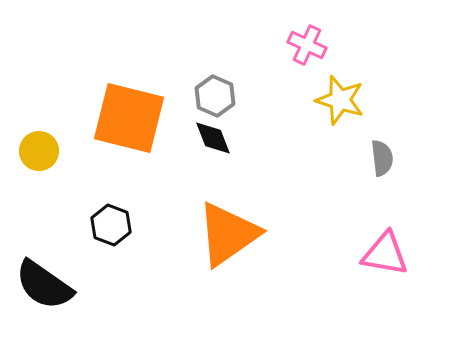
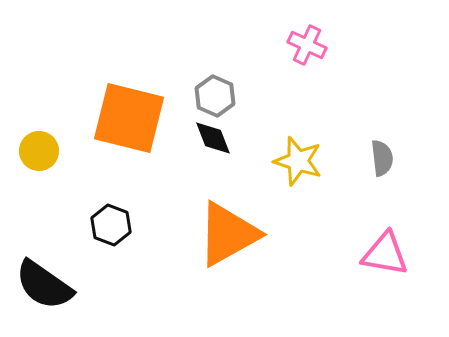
yellow star: moved 42 px left, 61 px down
orange triangle: rotated 6 degrees clockwise
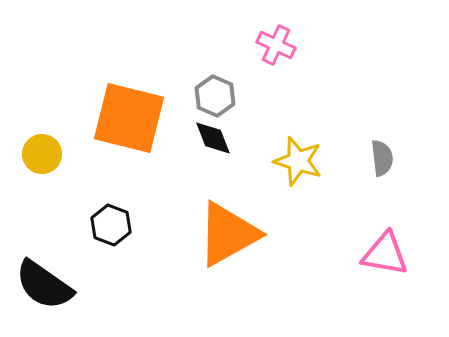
pink cross: moved 31 px left
yellow circle: moved 3 px right, 3 px down
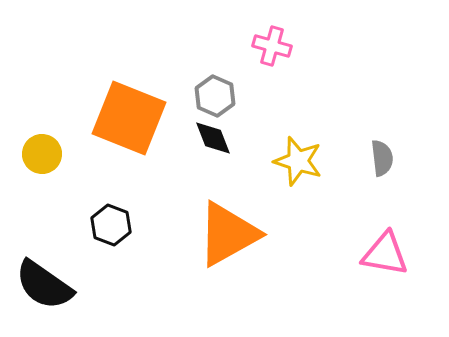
pink cross: moved 4 px left, 1 px down; rotated 9 degrees counterclockwise
orange square: rotated 8 degrees clockwise
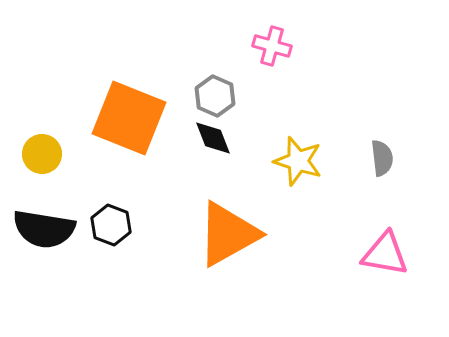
black semicircle: moved 56 px up; rotated 26 degrees counterclockwise
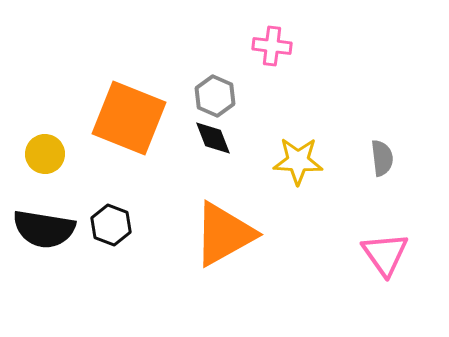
pink cross: rotated 9 degrees counterclockwise
yellow circle: moved 3 px right
yellow star: rotated 15 degrees counterclockwise
orange triangle: moved 4 px left
pink triangle: rotated 45 degrees clockwise
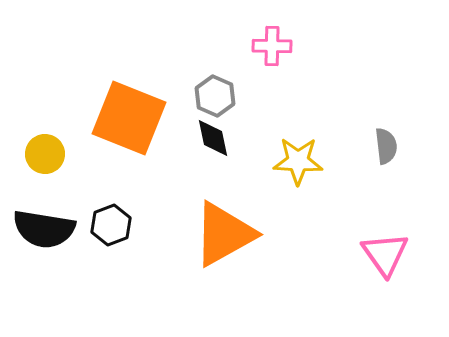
pink cross: rotated 6 degrees counterclockwise
black diamond: rotated 9 degrees clockwise
gray semicircle: moved 4 px right, 12 px up
black hexagon: rotated 18 degrees clockwise
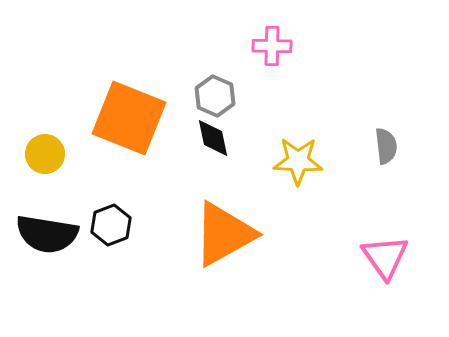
black semicircle: moved 3 px right, 5 px down
pink triangle: moved 3 px down
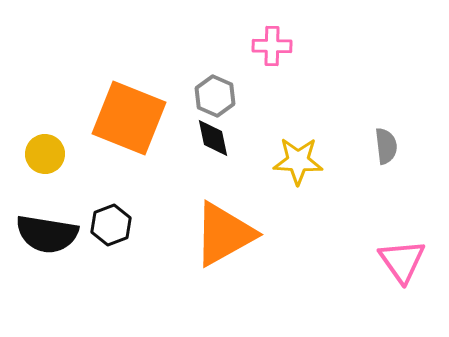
pink triangle: moved 17 px right, 4 px down
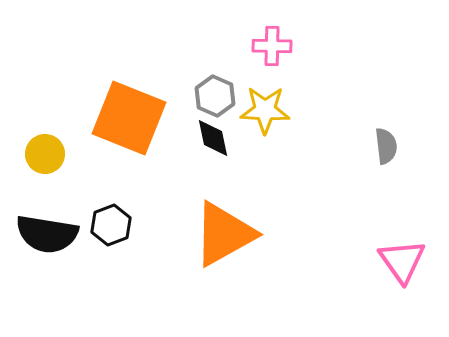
yellow star: moved 33 px left, 51 px up
